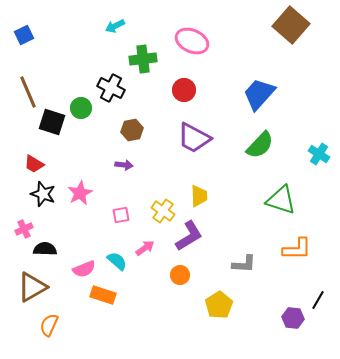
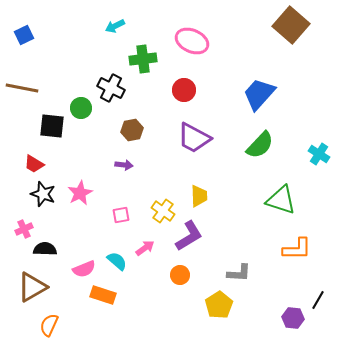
brown line: moved 6 px left, 4 px up; rotated 56 degrees counterclockwise
black square: moved 4 px down; rotated 12 degrees counterclockwise
gray L-shape: moved 5 px left, 9 px down
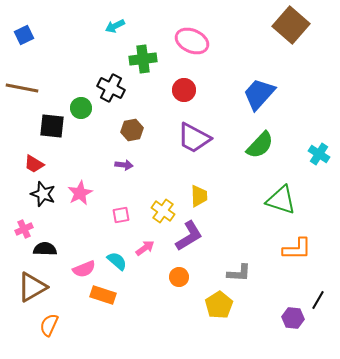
orange circle: moved 1 px left, 2 px down
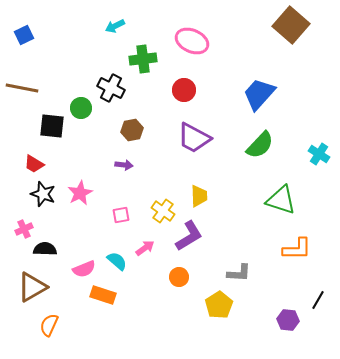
purple hexagon: moved 5 px left, 2 px down
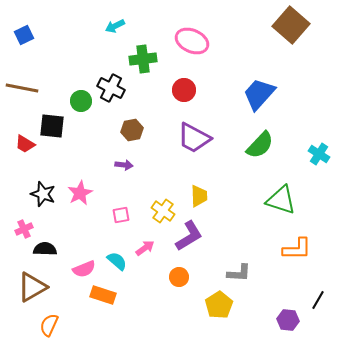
green circle: moved 7 px up
red trapezoid: moved 9 px left, 20 px up
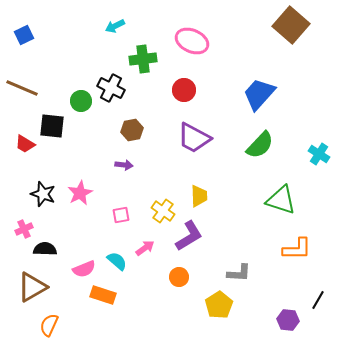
brown line: rotated 12 degrees clockwise
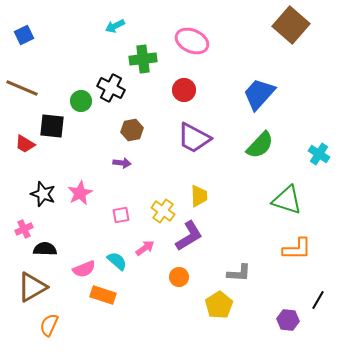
purple arrow: moved 2 px left, 2 px up
green triangle: moved 6 px right
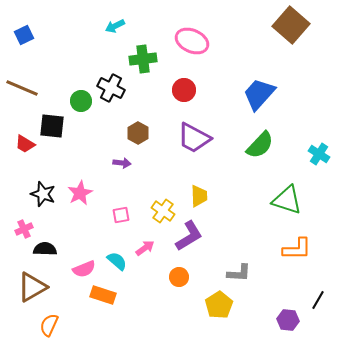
brown hexagon: moved 6 px right, 3 px down; rotated 20 degrees counterclockwise
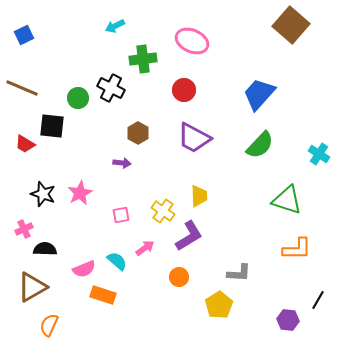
green circle: moved 3 px left, 3 px up
